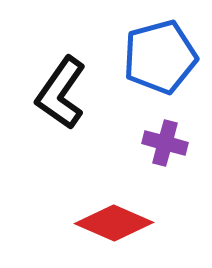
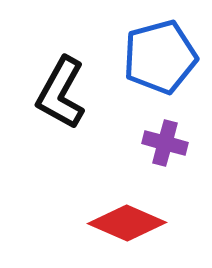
black L-shape: rotated 6 degrees counterclockwise
red diamond: moved 13 px right
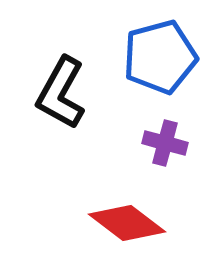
red diamond: rotated 14 degrees clockwise
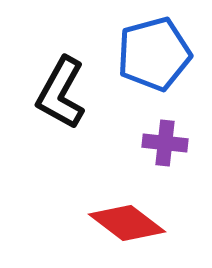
blue pentagon: moved 6 px left, 3 px up
purple cross: rotated 9 degrees counterclockwise
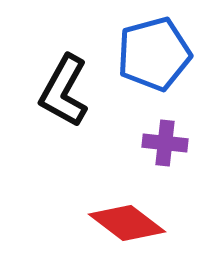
black L-shape: moved 3 px right, 2 px up
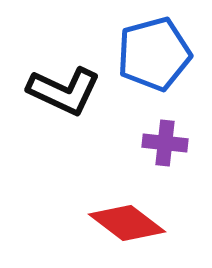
black L-shape: rotated 94 degrees counterclockwise
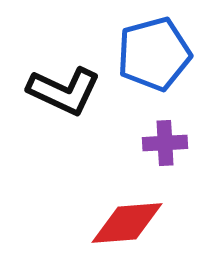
purple cross: rotated 9 degrees counterclockwise
red diamond: rotated 42 degrees counterclockwise
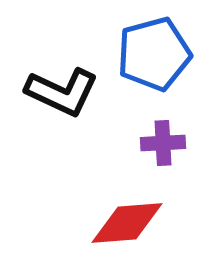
black L-shape: moved 2 px left, 1 px down
purple cross: moved 2 px left
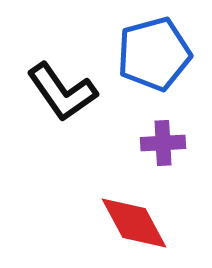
black L-shape: rotated 30 degrees clockwise
red diamond: moved 7 px right; rotated 66 degrees clockwise
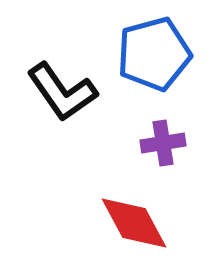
purple cross: rotated 6 degrees counterclockwise
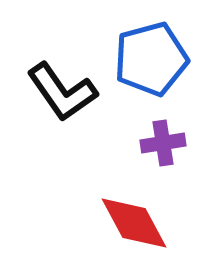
blue pentagon: moved 3 px left, 5 px down
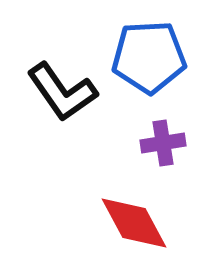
blue pentagon: moved 2 px left, 2 px up; rotated 12 degrees clockwise
